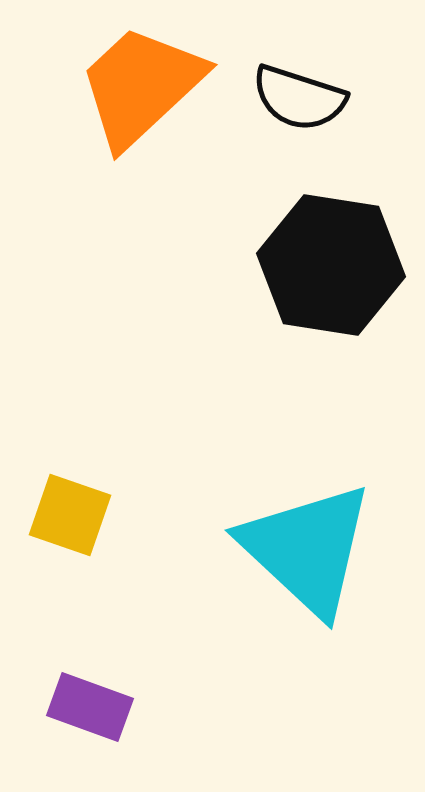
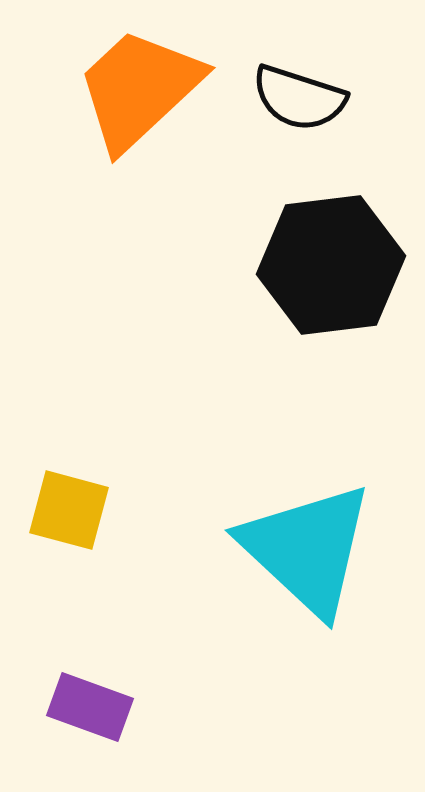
orange trapezoid: moved 2 px left, 3 px down
black hexagon: rotated 16 degrees counterclockwise
yellow square: moved 1 px left, 5 px up; rotated 4 degrees counterclockwise
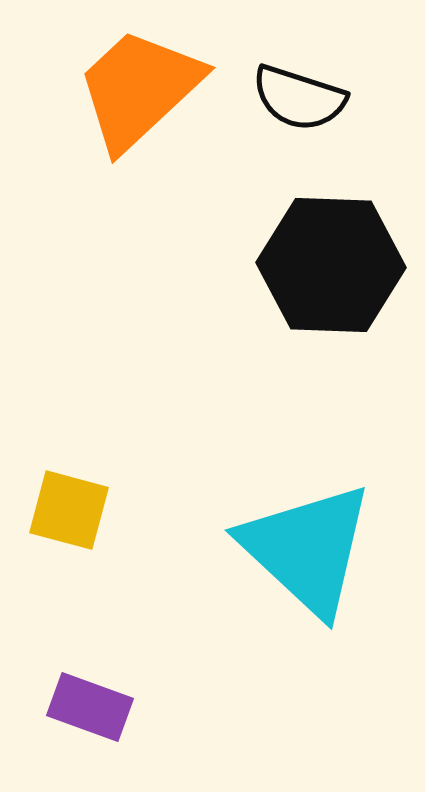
black hexagon: rotated 9 degrees clockwise
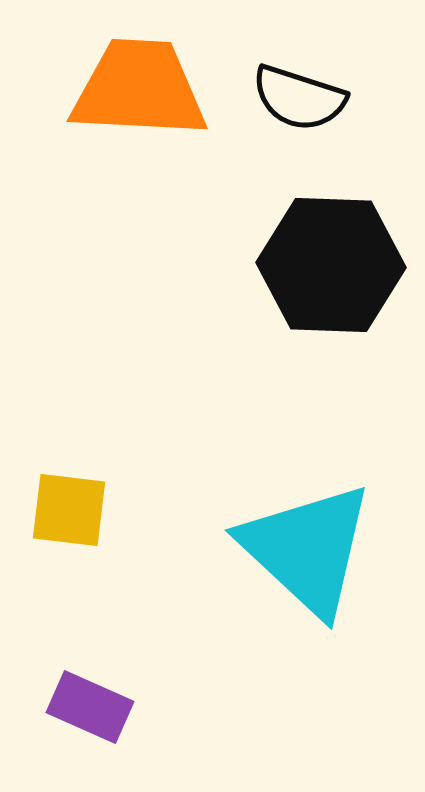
orange trapezoid: rotated 46 degrees clockwise
yellow square: rotated 8 degrees counterclockwise
purple rectangle: rotated 4 degrees clockwise
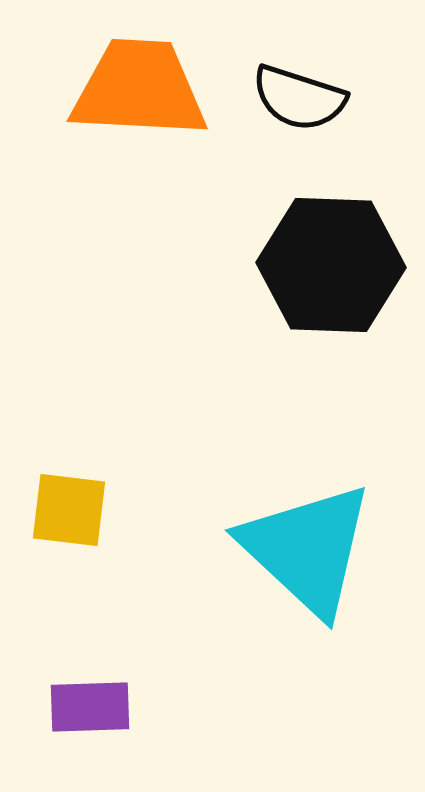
purple rectangle: rotated 26 degrees counterclockwise
